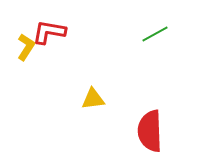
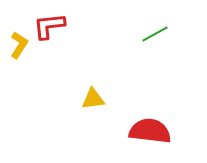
red L-shape: moved 6 px up; rotated 16 degrees counterclockwise
yellow L-shape: moved 7 px left, 2 px up
red semicircle: rotated 99 degrees clockwise
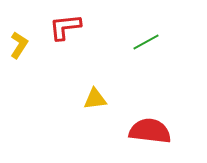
red L-shape: moved 16 px right, 1 px down
green line: moved 9 px left, 8 px down
yellow triangle: moved 2 px right
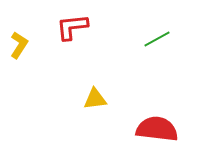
red L-shape: moved 7 px right
green line: moved 11 px right, 3 px up
red semicircle: moved 7 px right, 2 px up
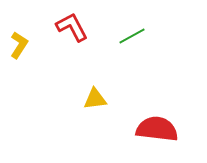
red L-shape: rotated 68 degrees clockwise
green line: moved 25 px left, 3 px up
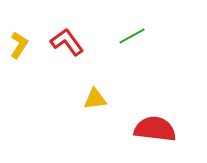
red L-shape: moved 5 px left, 15 px down; rotated 8 degrees counterclockwise
red semicircle: moved 2 px left
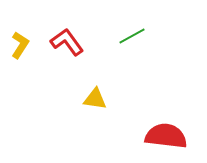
yellow L-shape: moved 1 px right
yellow triangle: rotated 15 degrees clockwise
red semicircle: moved 11 px right, 7 px down
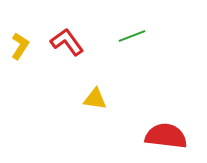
green line: rotated 8 degrees clockwise
yellow L-shape: moved 1 px down
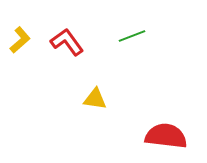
yellow L-shape: moved 6 px up; rotated 16 degrees clockwise
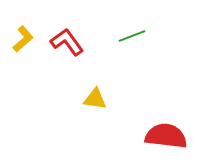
yellow L-shape: moved 3 px right, 1 px up
